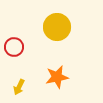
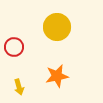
orange star: moved 1 px up
yellow arrow: rotated 42 degrees counterclockwise
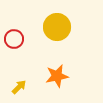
red circle: moved 8 px up
yellow arrow: rotated 119 degrees counterclockwise
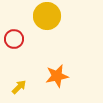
yellow circle: moved 10 px left, 11 px up
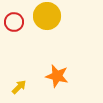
red circle: moved 17 px up
orange star: rotated 25 degrees clockwise
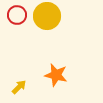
red circle: moved 3 px right, 7 px up
orange star: moved 1 px left, 1 px up
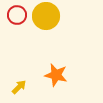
yellow circle: moved 1 px left
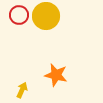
red circle: moved 2 px right
yellow arrow: moved 3 px right, 3 px down; rotated 21 degrees counterclockwise
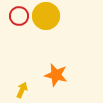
red circle: moved 1 px down
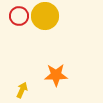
yellow circle: moved 1 px left
orange star: rotated 15 degrees counterclockwise
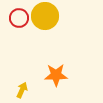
red circle: moved 2 px down
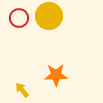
yellow circle: moved 4 px right
yellow arrow: rotated 63 degrees counterclockwise
